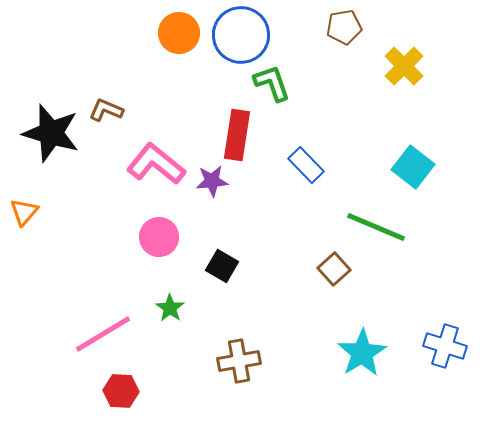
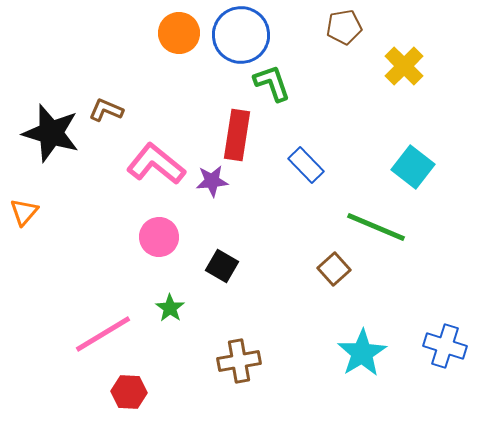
red hexagon: moved 8 px right, 1 px down
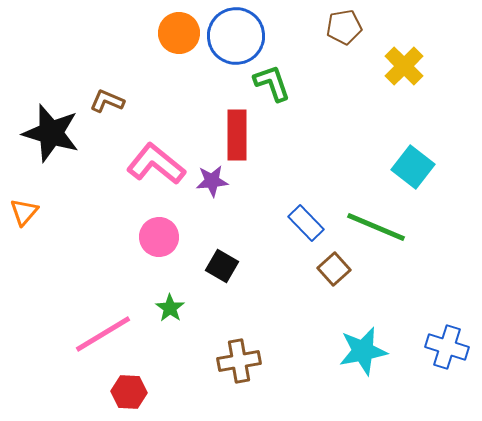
blue circle: moved 5 px left, 1 px down
brown L-shape: moved 1 px right, 9 px up
red rectangle: rotated 9 degrees counterclockwise
blue rectangle: moved 58 px down
blue cross: moved 2 px right, 1 px down
cyan star: moved 1 px right, 2 px up; rotated 21 degrees clockwise
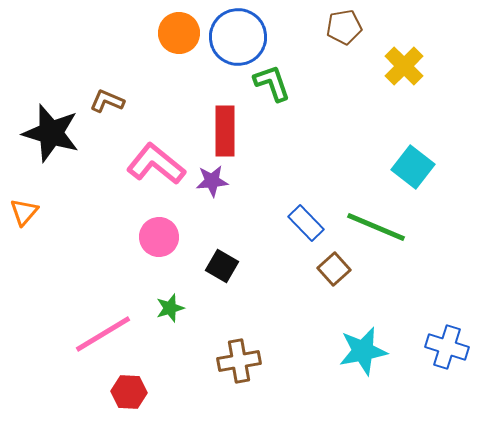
blue circle: moved 2 px right, 1 px down
red rectangle: moved 12 px left, 4 px up
green star: rotated 20 degrees clockwise
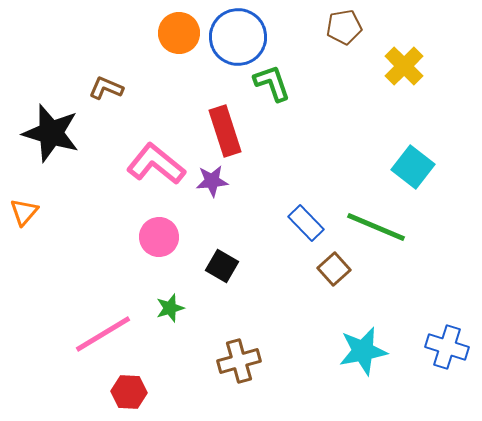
brown L-shape: moved 1 px left, 13 px up
red rectangle: rotated 18 degrees counterclockwise
brown cross: rotated 6 degrees counterclockwise
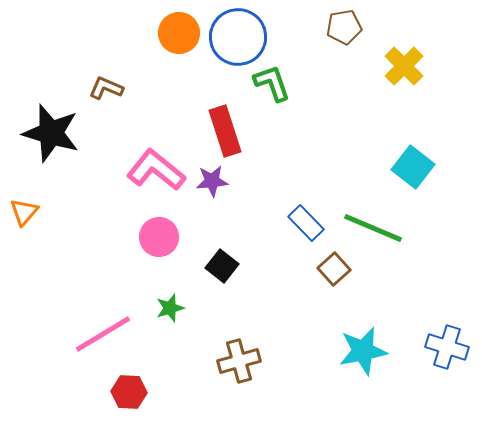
pink L-shape: moved 6 px down
green line: moved 3 px left, 1 px down
black square: rotated 8 degrees clockwise
